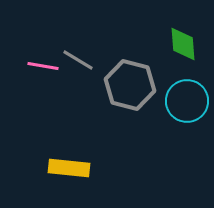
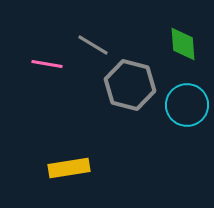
gray line: moved 15 px right, 15 px up
pink line: moved 4 px right, 2 px up
cyan circle: moved 4 px down
yellow rectangle: rotated 15 degrees counterclockwise
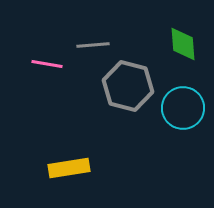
gray line: rotated 36 degrees counterclockwise
gray hexagon: moved 2 px left, 1 px down
cyan circle: moved 4 px left, 3 px down
